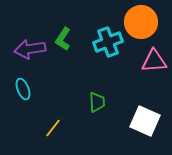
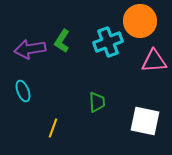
orange circle: moved 1 px left, 1 px up
green L-shape: moved 1 px left, 2 px down
cyan ellipse: moved 2 px down
white square: rotated 12 degrees counterclockwise
yellow line: rotated 18 degrees counterclockwise
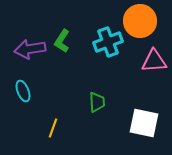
white square: moved 1 px left, 2 px down
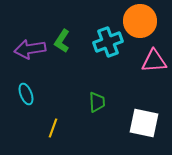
cyan ellipse: moved 3 px right, 3 px down
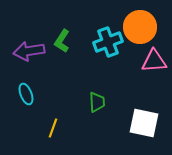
orange circle: moved 6 px down
purple arrow: moved 1 px left, 2 px down
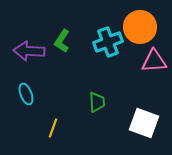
purple arrow: rotated 12 degrees clockwise
white square: rotated 8 degrees clockwise
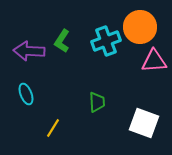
cyan cross: moved 2 px left, 1 px up
yellow line: rotated 12 degrees clockwise
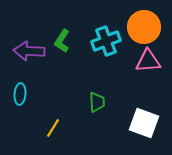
orange circle: moved 4 px right
pink triangle: moved 6 px left
cyan ellipse: moved 6 px left; rotated 25 degrees clockwise
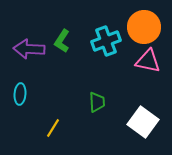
purple arrow: moved 2 px up
pink triangle: rotated 16 degrees clockwise
white square: moved 1 px left, 1 px up; rotated 16 degrees clockwise
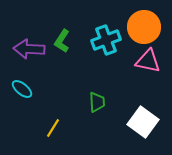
cyan cross: moved 1 px up
cyan ellipse: moved 2 px right, 5 px up; rotated 55 degrees counterclockwise
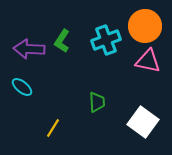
orange circle: moved 1 px right, 1 px up
cyan ellipse: moved 2 px up
